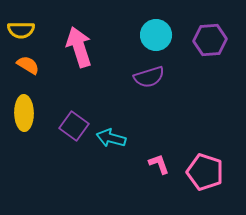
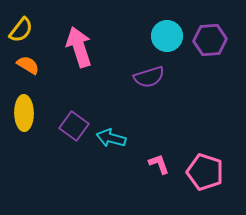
yellow semicircle: rotated 52 degrees counterclockwise
cyan circle: moved 11 px right, 1 px down
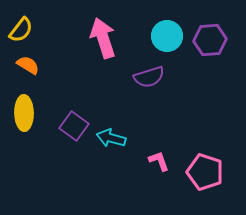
pink arrow: moved 24 px right, 9 px up
pink L-shape: moved 3 px up
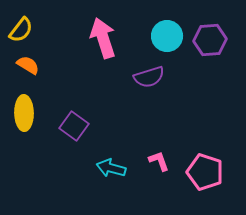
cyan arrow: moved 30 px down
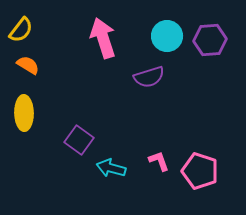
purple square: moved 5 px right, 14 px down
pink pentagon: moved 5 px left, 1 px up
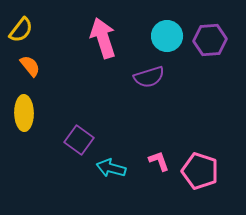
orange semicircle: moved 2 px right, 1 px down; rotated 20 degrees clockwise
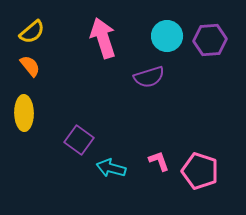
yellow semicircle: moved 11 px right, 2 px down; rotated 12 degrees clockwise
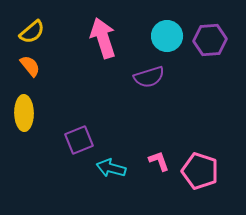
purple square: rotated 32 degrees clockwise
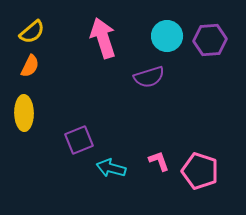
orange semicircle: rotated 65 degrees clockwise
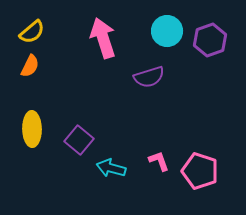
cyan circle: moved 5 px up
purple hexagon: rotated 16 degrees counterclockwise
yellow ellipse: moved 8 px right, 16 px down
purple square: rotated 28 degrees counterclockwise
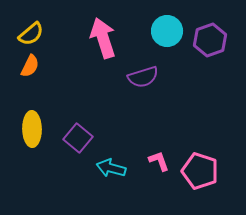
yellow semicircle: moved 1 px left, 2 px down
purple semicircle: moved 6 px left
purple square: moved 1 px left, 2 px up
